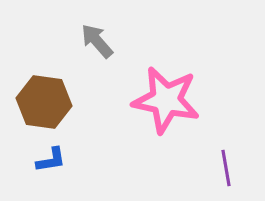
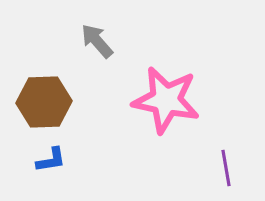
brown hexagon: rotated 10 degrees counterclockwise
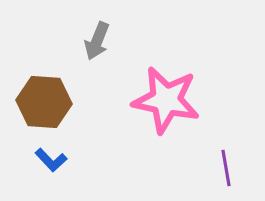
gray arrow: rotated 117 degrees counterclockwise
brown hexagon: rotated 6 degrees clockwise
blue L-shape: rotated 56 degrees clockwise
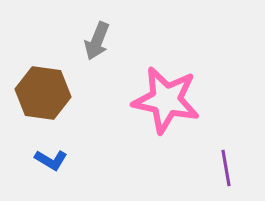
brown hexagon: moved 1 px left, 9 px up; rotated 4 degrees clockwise
blue L-shape: rotated 16 degrees counterclockwise
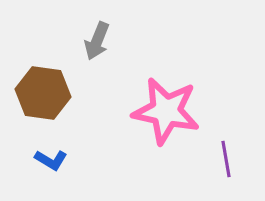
pink star: moved 11 px down
purple line: moved 9 px up
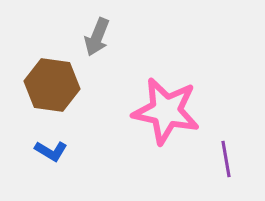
gray arrow: moved 4 px up
brown hexagon: moved 9 px right, 8 px up
blue L-shape: moved 9 px up
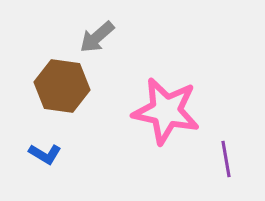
gray arrow: rotated 27 degrees clockwise
brown hexagon: moved 10 px right, 1 px down
blue L-shape: moved 6 px left, 3 px down
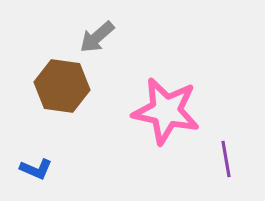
blue L-shape: moved 9 px left, 15 px down; rotated 8 degrees counterclockwise
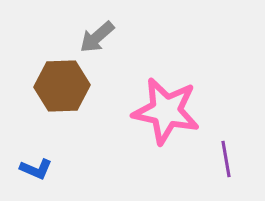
brown hexagon: rotated 10 degrees counterclockwise
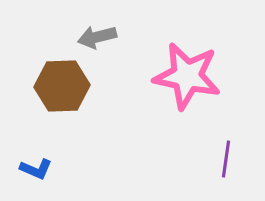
gray arrow: rotated 27 degrees clockwise
pink star: moved 21 px right, 35 px up
purple line: rotated 18 degrees clockwise
